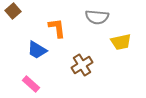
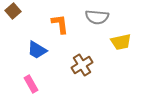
orange L-shape: moved 3 px right, 4 px up
pink rectangle: rotated 18 degrees clockwise
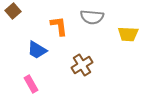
gray semicircle: moved 5 px left
orange L-shape: moved 1 px left, 2 px down
yellow trapezoid: moved 7 px right, 8 px up; rotated 15 degrees clockwise
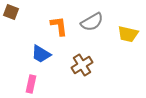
brown square: moved 2 px left, 1 px down; rotated 28 degrees counterclockwise
gray semicircle: moved 5 px down; rotated 35 degrees counterclockwise
yellow trapezoid: rotated 10 degrees clockwise
blue trapezoid: moved 4 px right, 4 px down
pink rectangle: rotated 42 degrees clockwise
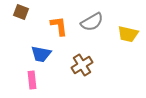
brown square: moved 10 px right
blue trapezoid: rotated 20 degrees counterclockwise
pink rectangle: moved 1 px right, 4 px up; rotated 18 degrees counterclockwise
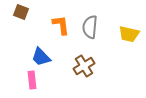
gray semicircle: moved 2 px left, 5 px down; rotated 125 degrees clockwise
orange L-shape: moved 2 px right, 1 px up
yellow trapezoid: moved 1 px right
blue trapezoid: moved 3 px down; rotated 35 degrees clockwise
brown cross: moved 2 px right, 1 px down
